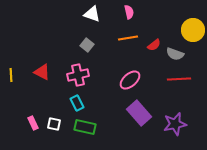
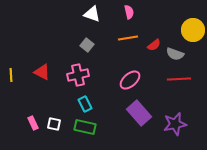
cyan rectangle: moved 8 px right, 1 px down
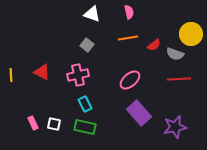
yellow circle: moved 2 px left, 4 px down
purple star: moved 3 px down
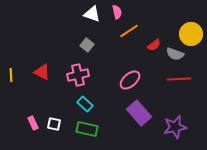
pink semicircle: moved 12 px left
orange line: moved 1 px right, 7 px up; rotated 24 degrees counterclockwise
cyan rectangle: rotated 21 degrees counterclockwise
green rectangle: moved 2 px right, 2 px down
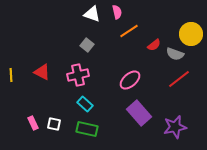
red line: rotated 35 degrees counterclockwise
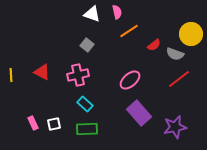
white square: rotated 24 degrees counterclockwise
green rectangle: rotated 15 degrees counterclockwise
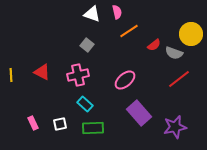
gray semicircle: moved 1 px left, 1 px up
pink ellipse: moved 5 px left
white square: moved 6 px right
green rectangle: moved 6 px right, 1 px up
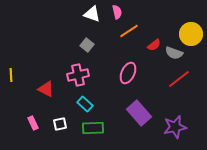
red triangle: moved 4 px right, 17 px down
pink ellipse: moved 3 px right, 7 px up; rotated 25 degrees counterclockwise
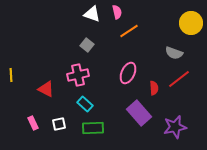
yellow circle: moved 11 px up
red semicircle: moved 43 px down; rotated 56 degrees counterclockwise
white square: moved 1 px left
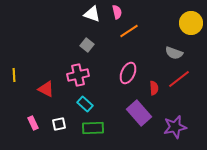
yellow line: moved 3 px right
